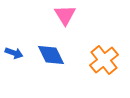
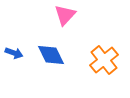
pink triangle: rotated 15 degrees clockwise
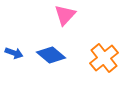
blue diamond: rotated 24 degrees counterclockwise
orange cross: moved 2 px up
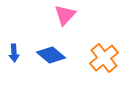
blue arrow: rotated 66 degrees clockwise
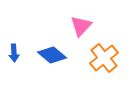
pink triangle: moved 16 px right, 11 px down
blue diamond: moved 1 px right
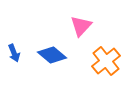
blue arrow: rotated 18 degrees counterclockwise
orange cross: moved 2 px right, 3 px down
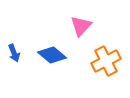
orange cross: rotated 12 degrees clockwise
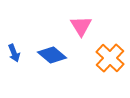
pink triangle: rotated 15 degrees counterclockwise
orange cross: moved 4 px right, 3 px up; rotated 20 degrees counterclockwise
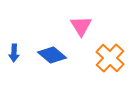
blue arrow: rotated 24 degrees clockwise
